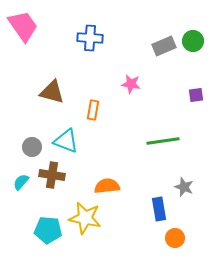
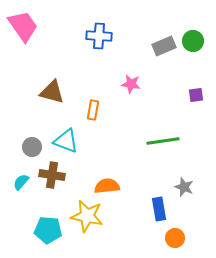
blue cross: moved 9 px right, 2 px up
yellow star: moved 2 px right, 2 px up
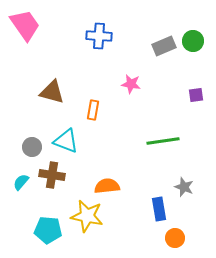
pink trapezoid: moved 2 px right, 1 px up
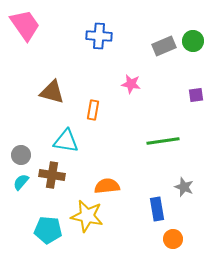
cyan triangle: rotated 12 degrees counterclockwise
gray circle: moved 11 px left, 8 px down
blue rectangle: moved 2 px left
orange circle: moved 2 px left, 1 px down
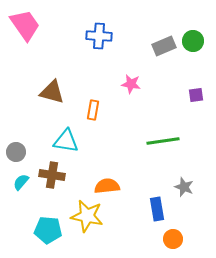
gray circle: moved 5 px left, 3 px up
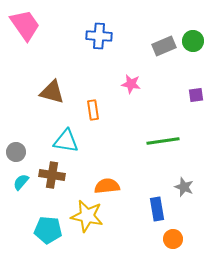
orange rectangle: rotated 18 degrees counterclockwise
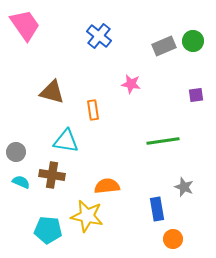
blue cross: rotated 35 degrees clockwise
cyan semicircle: rotated 72 degrees clockwise
